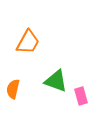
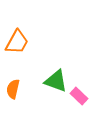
orange trapezoid: moved 11 px left
pink rectangle: moved 2 px left; rotated 30 degrees counterclockwise
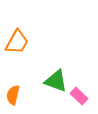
orange semicircle: moved 6 px down
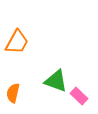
orange semicircle: moved 2 px up
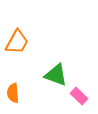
green triangle: moved 6 px up
orange semicircle: rotated 18 degrees counterclockwise
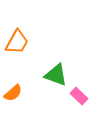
orange semicircle: rotated 126 degrees counterclockwise
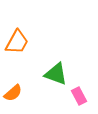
green triangle: moved 1 px up
pink rectangle: rotated 18 degrees clockwise
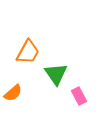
orange trapezoid: moved 11 px right, 10 px down
green triangle: rotated 35 degrees clockwise
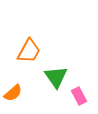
orange trapezoid: moved 1 px right, 1 px up
green triangle: moved 3 px down
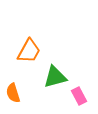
green triangle: moved 1 px left; rotated 50 degrees clockwise
orange semicircle: rotated 114 degrees clockwise
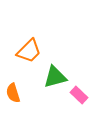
orange trapezoid: rotated 16 degrees clockwise
pink rectangle: moved 1 px up; rotated 18 degrees counterclockwise
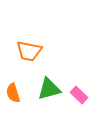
orange trapezoid: rotated 56 degrees clockwise
green triangle: moved 6 px left, 12 px down
